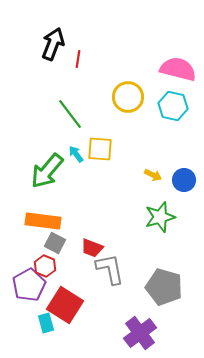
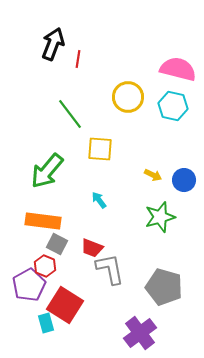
cyan arrow: moved 23 px right, 46 px down
gray square: moved 2 px right, 1 px down
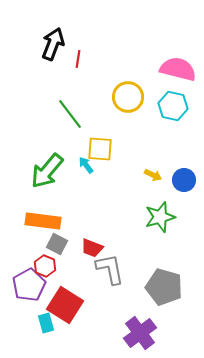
cyan arrow: moved 13 px left, 35 px up
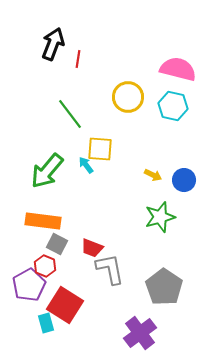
gray pentagon: rotated 18 degrees clockwise
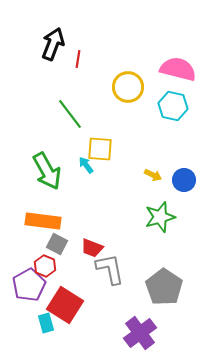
yellow circle: moved 10 px up
green arrow: rotated 69 degrees counterclockwise
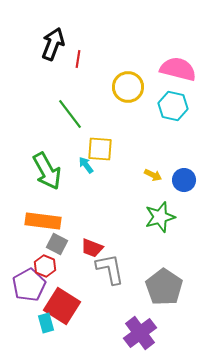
red square: moved 3 px left, 1 px down
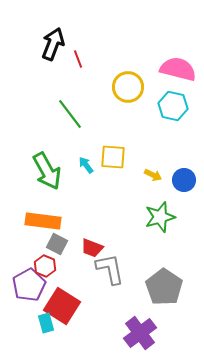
red line: rotated 30 degrees counterclockwise
yellow square: moved 13 px right, 8 px down
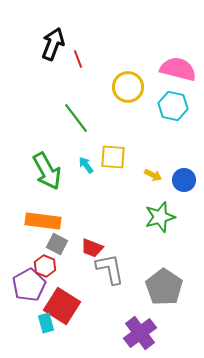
green line: moved 6 px right, 4 px down
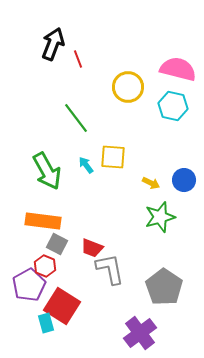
yellow arrow: moved 2 px left, 8 px down
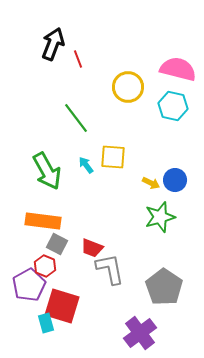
blue circle: moved 9 px left
red square: rotated 15 degrees counterclockwise
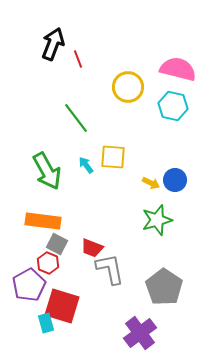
green star: moved 3 px left, 3 px down
red hexagon: moved 3 px right, 3 px up
